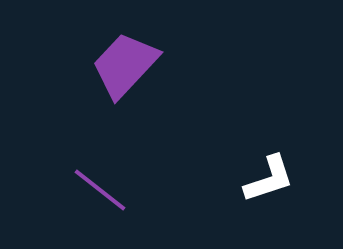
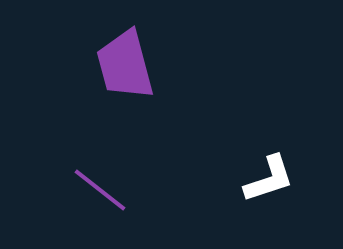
purple trapezoid: rotated 58 degrees counterclockwise
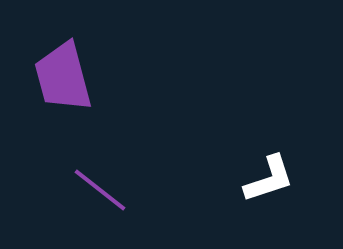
purple trapezoid: moved 62 px left, 12 px down
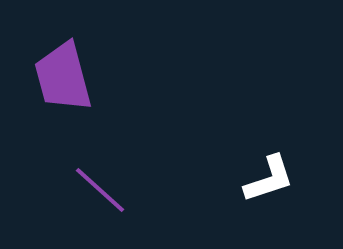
purple line: rotated 4 degrees clockwise
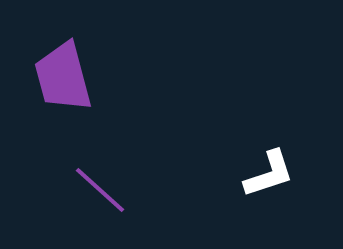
white L-shape: moved 5 px up
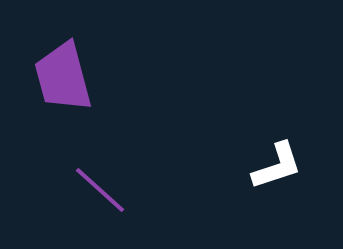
white L-shape: moved 8 px right, 8 px up
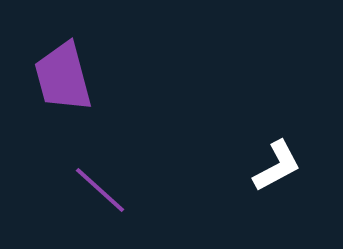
white L-shape: rotated 10 degrees counterclockwise
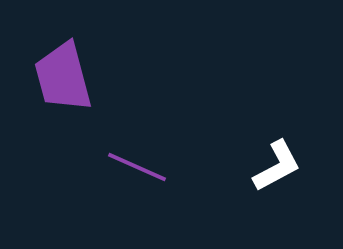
purple line: moved 37 px right, 23 px up; rotated 18 degrees counterclockwise
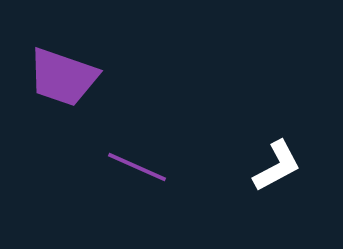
purple trapezoid: rotated 56 degrees counterclockwise
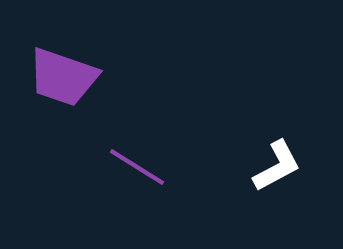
purple line: rotated 8 degrees clockwise
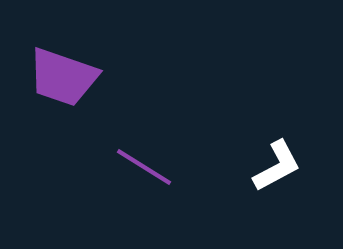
purple line: moved 7 px right
